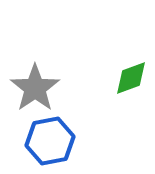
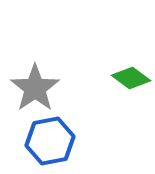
green diamond: rotated 57 degrees clockwise
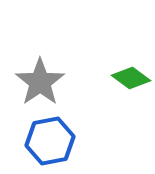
gray star: moved 5 px right, 6 px up
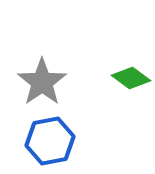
gray star: moved 2 px right
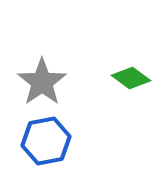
blue hexagon: moved 4 px left
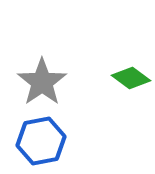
blue hexagon: moved 5 px left
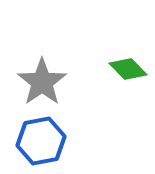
green diamond: moved 3 px left, 9 px up; rotated 9 degrees clockwise
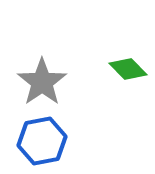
blue hexagon: moved 1 px right
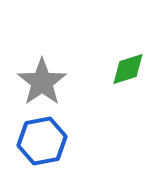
green diamond: rotated 63 degrees counterclockwise
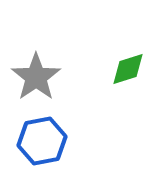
gray star: moved 6 px left, 5 px up
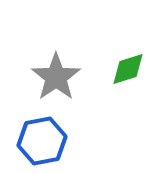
gray star: moved 20 px right
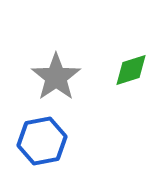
green diamond: moved 3 px right, 1 px down
